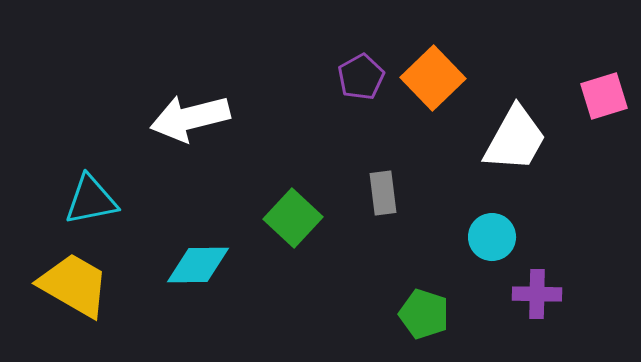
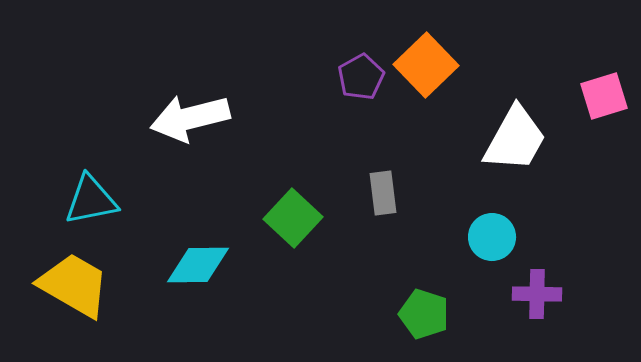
orange square: moved 7 px left, 13 px up
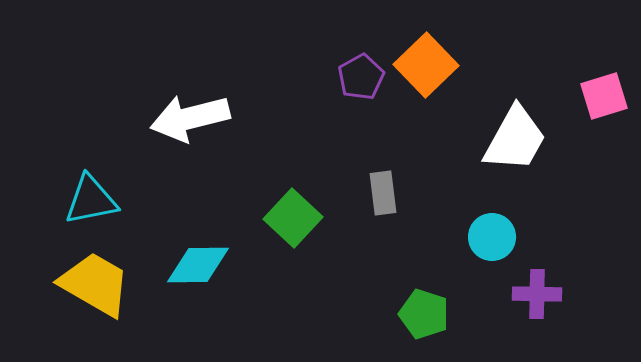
yellow trapezoid: moved 21 px right, 1 px up
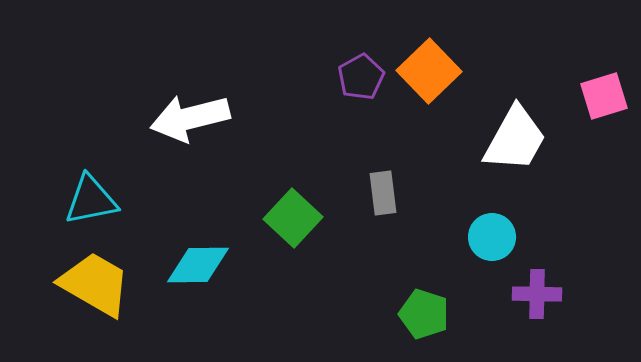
orange square: moved 3 px right, 6 px down
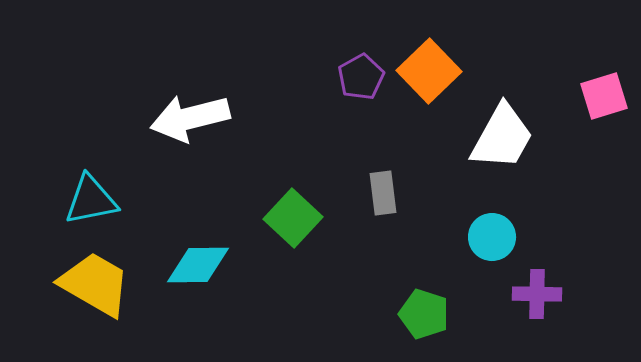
white trapezoid: moved 13 px left, 2 px up
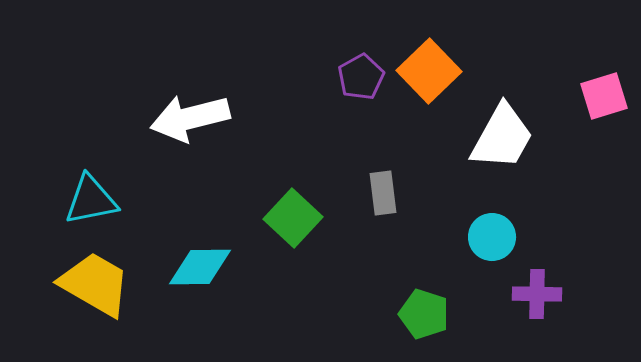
cyan diamond: moved 2 px right, 2 px down
